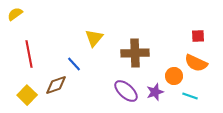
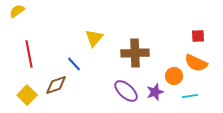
yellow semicircle: moved 2 px right, 3 px up
cyan line: rotated 28 degrees counterclockwise
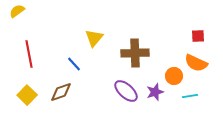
brown diamond: moved 5 px right, 7 px down
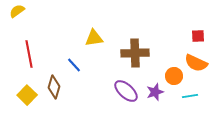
yellow triangle: rotated 42 degrees clockwise
blue line: moved 1 px down
brown diamond: moved 7 px left, 5 px up; rotated 55 degrees counterclockwise
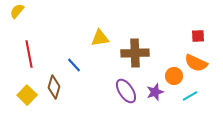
yellow semicircle: rotated 14 degrees counterclockwise
yellow triangle: moved 6 px right
purple ellipse: rotated 15 degrees clockwise
cyan line: rotated 21 degrees counterclockwise
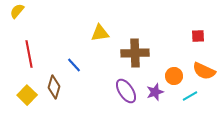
yellow triangle: moved 5 px up
orange semicircle: moved 8 px right, 8 px down
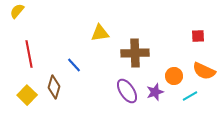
purple ellipse: moved 1 px right
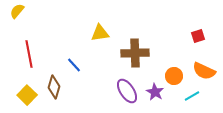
red square: rotated 16 degrees counterclockwise
purple star: rotated 24 degrees counterclockwise
cyan line: moved 2 px right
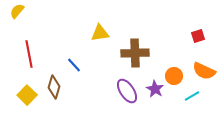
purple star: moved 3 px up
